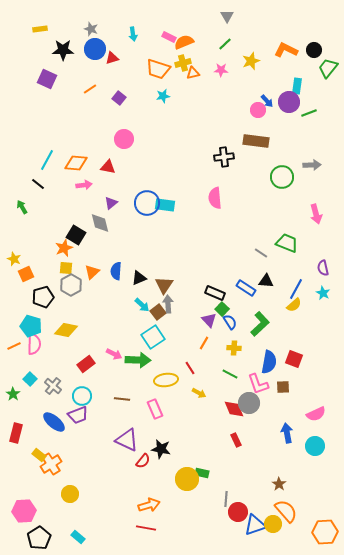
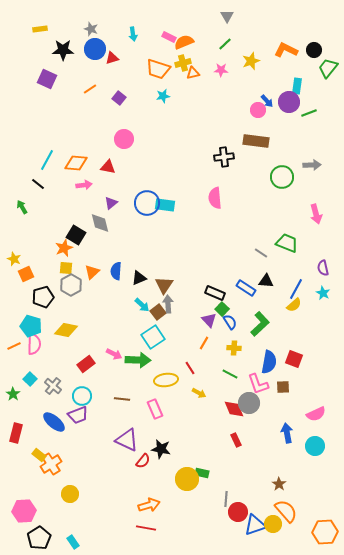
cyan rectangle at (78, 537): moved 5 px left, 5 px down; rotated 16 degrees clockwise
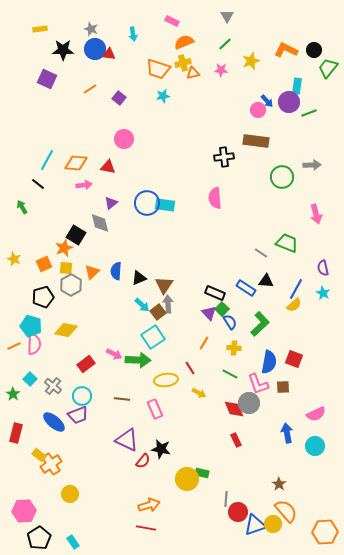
pink rectangle at (169, 37): moved 3 px right, 16 px up
red triangle at (112, 58): moved 3 px left, 4 px up; rotated 24 degrees clockwise
orange square at (26, 274): moved 18 px right, 10 px up
purple triangle at (209, 320): moved 7 px up
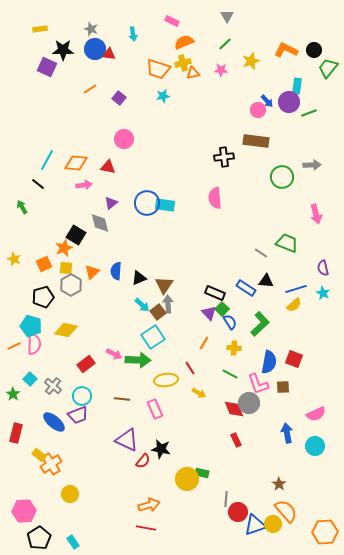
purple square at (47, 79): moved 12 px up
blue line at (296, 289): rotated 45 degrees clockwise
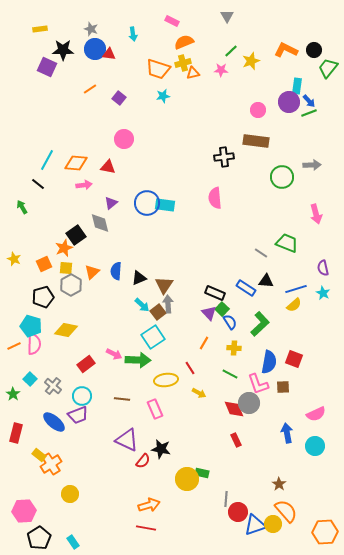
green line at (225, 44): moved 6 px right, 7 px down
blue arrow at (267, 101): moved 42 px right
black square at (76, 235): rotated 24 degrees clockwise
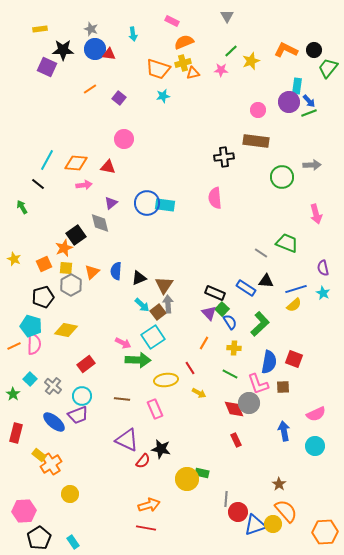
pink arrow at (114, 354): moved 9 px right, 11 px up
blue arrow at (287, 433): moved 3 px left, 2 px up
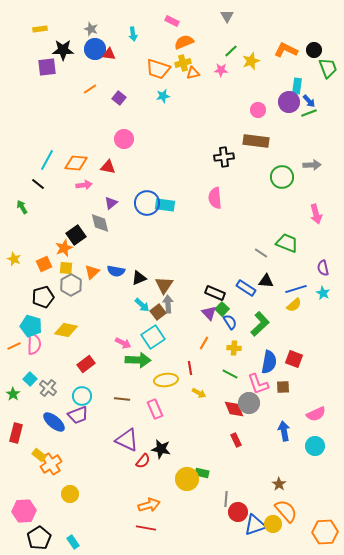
purple square at (47, 67): rotated 30 degrees counterclockwise
green trapezoid at (328, 68): rotated 120 degrees clockwise
blue semicircle at (116, 271): rotated 84 degrees counterclockwise
red line at (190, 368): rotated 24 degrees clockwise
gray cross at (53, 386): moved 5 px left, 2 px down
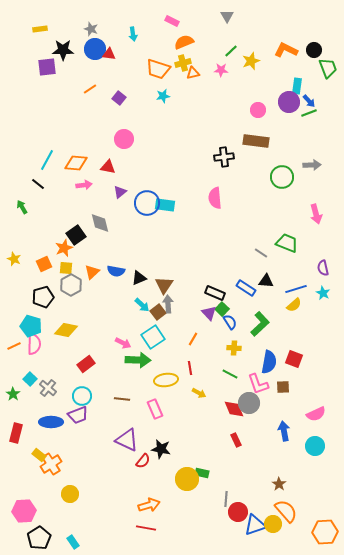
purple triangle at (111, 203): moved 9 px right, 11 px up
orange line at (204, 343): moved 11 px left, 4 px up
blue ellipse at (54, 422): moved 3 px left; rotated 40 degrees counterclockwise
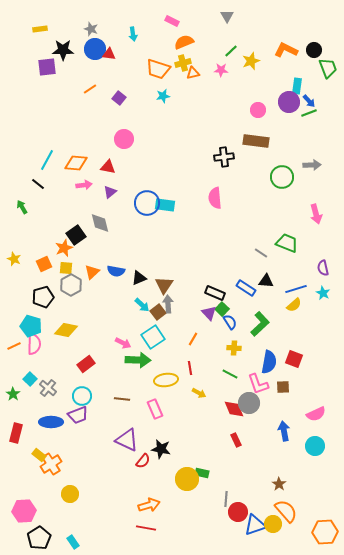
purple triangle at (120, 192): moved 10 px left
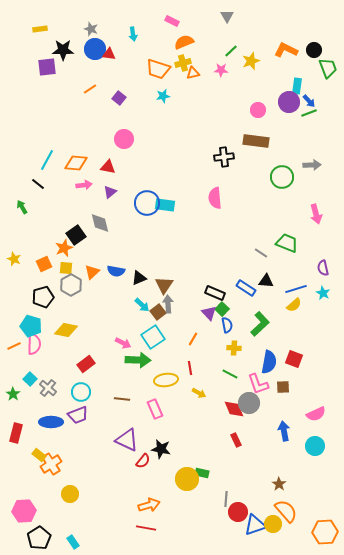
blue semicircle at (230, 322): moved 3 px left, 3 px down; rotated 21 degrees clockwise
cyan circle at (82, 396): moved 1 px left, 4 px up
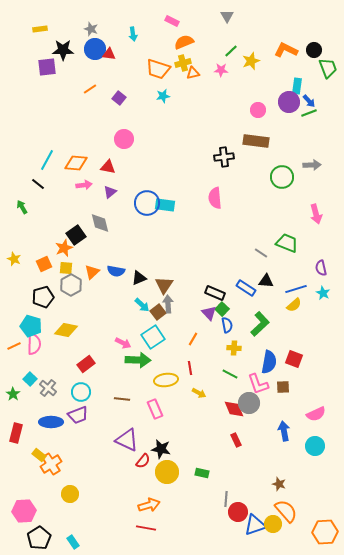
purple semicircle at (323, 268): moved 2 px left
yellow circle at (187, 479): moved 20 px left, 7 px up
brown star at (279, 484): rotated 16 degrees counterclockwise
